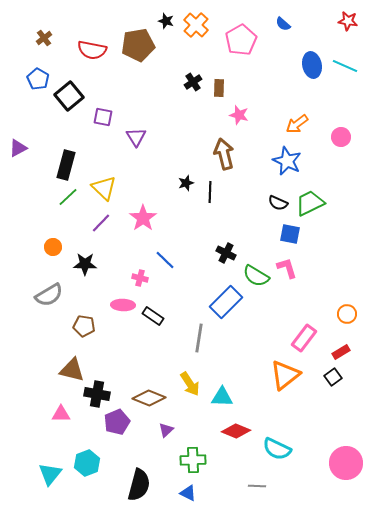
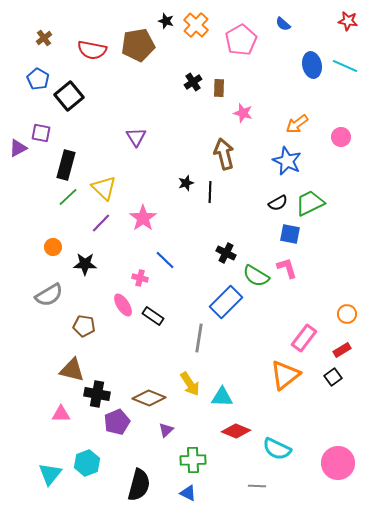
pink star at (239, 115): moved 4 px right, 2 px up
purple square at (103, 117): moved 62 px left, 16 px down
black semicircle at (278, 203): rotated 54 degrees counterclockwise
pink ellipse at (123, 305): rotated 55 degrees clockwise
red rectangle at (341, 352): moved 1 px right, 2 px up
pink circle at (346, 463): moved 8 px left
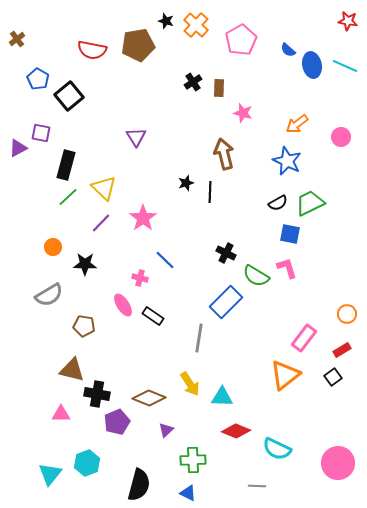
blue semicircle at (283, 24): moved 5 px right, 26 px down
brown cross at (44, 38): moved 27 px left, 1 px down
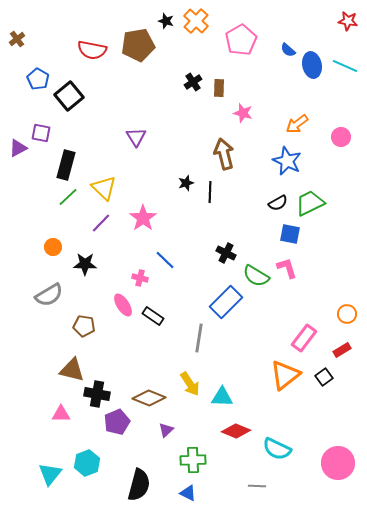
orange cross at (196, 25): moved 4 px up
black square at (333, 377): moved 9 px left
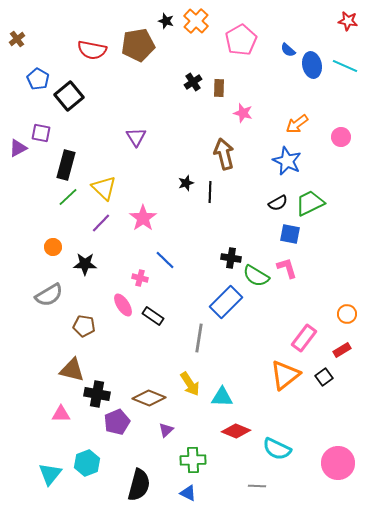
black cross at (226, 253): moved 5 px right, 5 px down; rotated 18 degrees counterclockwise
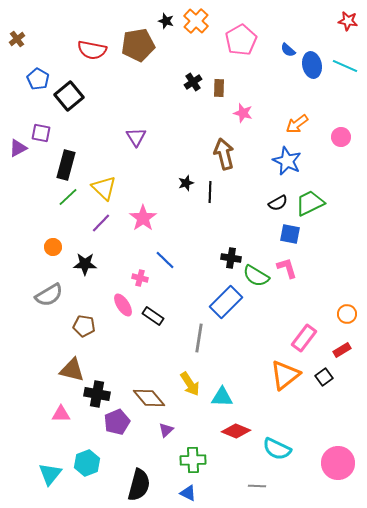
brown diamond at (149, 398): rotated 28 degrees clockwise
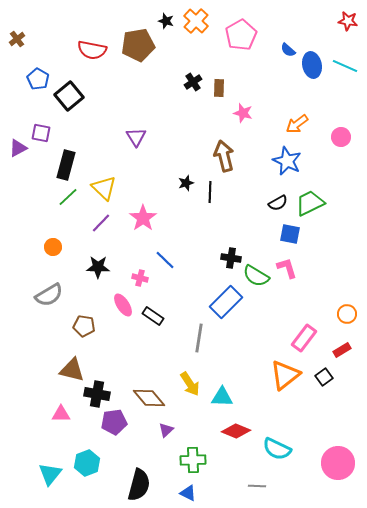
pink pentagon at (241, 40): moved 5 px up
brown arrow at (224, 154): moved 2 px down
black star at (85, 264): moved 13 px right, 3 px down
purple pentagon at (117, 422): moved 3 px left; rotated 15 degrees clockwise
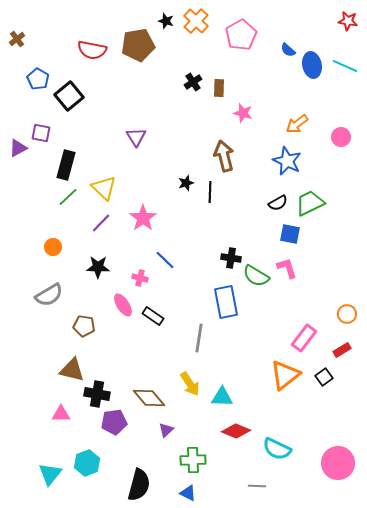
blue rectangle at (226, 302): rotated 56 degrees counterclockwise
